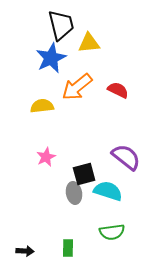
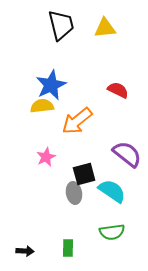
yellow triangle: moved 16 px right, 15 px up
blue star: moved 27 px down
orange arrow: moved 34 px down
purple semicircle: moved 1 px right, 3 px up
cyan semicircle: moved 4 px right; rotated 16 degrees clockwise
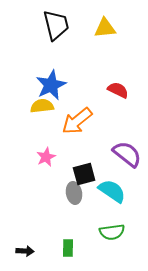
black trapezoid: moved 5 px left
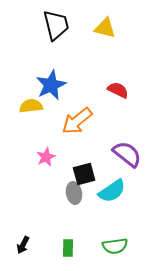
yellow triangle: rotated 20 degrees clockwise
yellow semicircle: moved 11 px left
cyan semicircle: rotated 112 degrees clockwise
green semicircle: moved 3 px right, 14 px down
black arrow: moved 2 px left, 6 px up; rotated 114 degrees clockwise
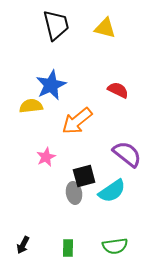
black square: moved 2 px down
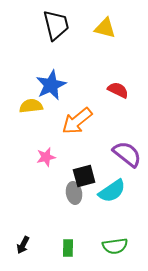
pink star: rotated 12 degrees clockwise
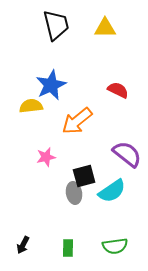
yellow triangle: rotated 15 degrees counterclockwise
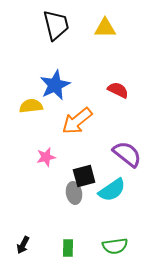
blue star: moved 4 px right
cyan semicircle: moved 1 px up
